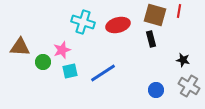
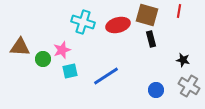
brown square: moved 8 px left
green circle: moved 3 px up
blue line: moved 3 px right, 3 px down
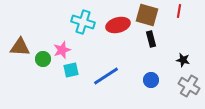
cyan square: moved 1 px right, 1 px up
blue circle: moved 5 px left, 10 px up
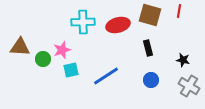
brown square: moved 3 px right
cyan cross: rotated 20 degrees counterclockwise
black rectangle: moved 3 px left, 9 px down
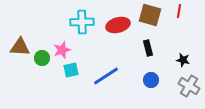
cyan cross: moved 1 px left
green circle: moved 1 px left, 1 px up
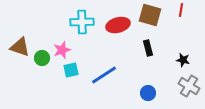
red line: moved 2 px right, 1 px up
brown triangle: rotated 15 degrees clockwise
blue line: moved 2 px left, 1 px up
blue circle: moved 3 px left, 13 px down
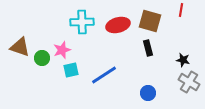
brown square: moved 6 px down
gray cross: moved 4 px up
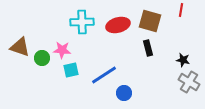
pink star: rotated 24 degrees clockwise
blue circle: moved 24 px left
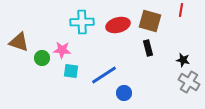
brown triangle: moved 1 px left, 5 px up
cyan square: moved 1 px down; rotated 21 degrees clockwise
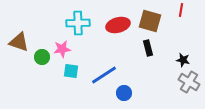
cyan cross: moved 4 px left, 1 px down
pink star: moved 1 px up; rotated 12 degrees counterclockwise
green circle: moved 1 px up
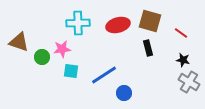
red line: moved 23 px down; rotated 64 degrees counterclockwise
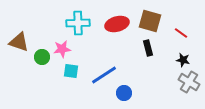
red ellipse: moved 1 px left, 1 px up
